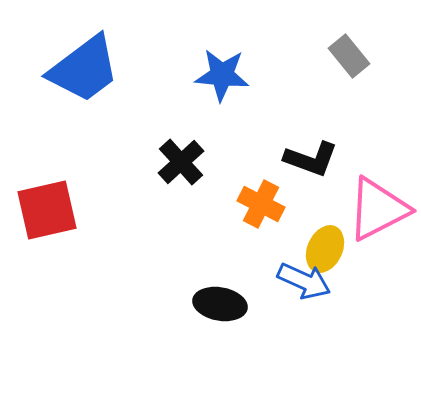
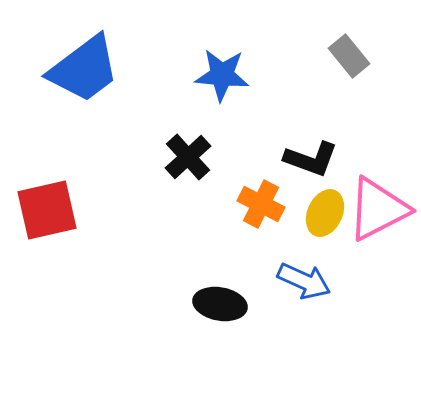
black cross: moved 7 px right, 5 px up
yellow ellipse: moved 36 px up
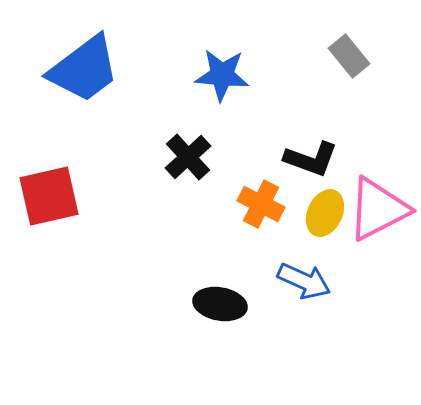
red square: moved 2 px right, 14 px up
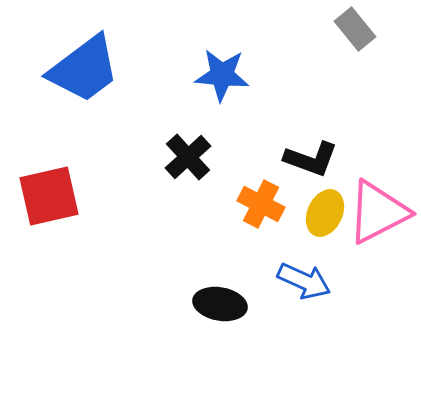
gray rectangle: moved 6 px right, 27 px up
pink triangle: moved 3 px down
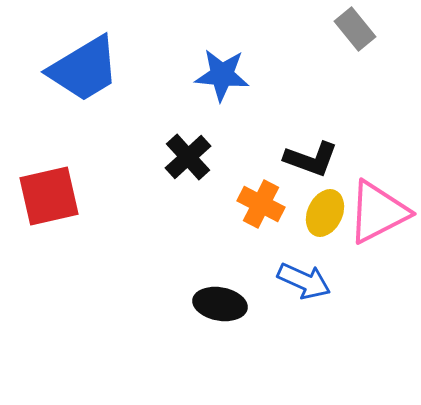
blue trapezoid: rotated 6 degrees clockwise
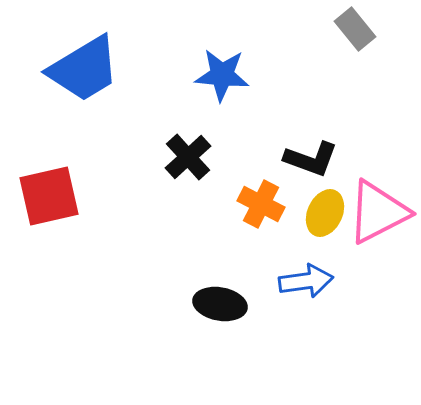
blue arrow: moved 2 px right; rotated 32 degrees counterclockwise
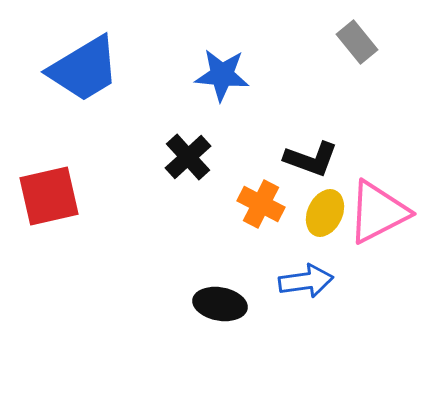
gray rectangle: moved 2 px right, 13 px down
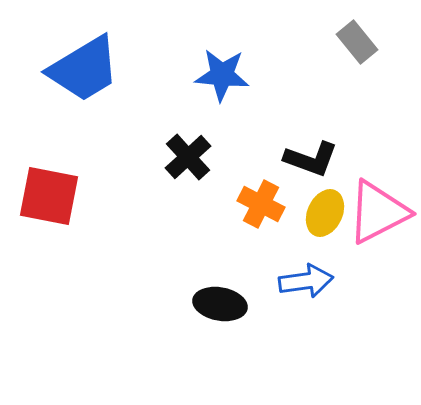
red square: rotated 24 degrees clockwise
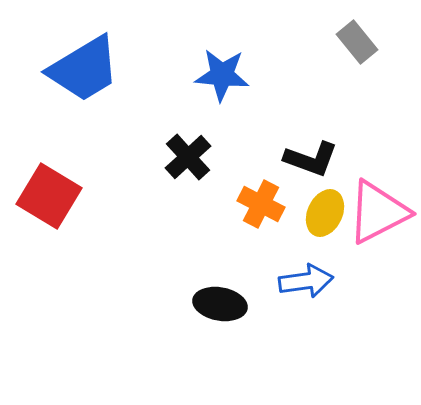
red square: rotated 20 degrees clockwise
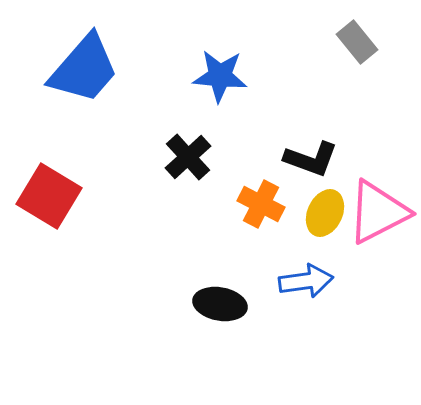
blue trapezoid: rotated 18 degrees counterclockwise
blue star: moved 2 px left, 1 px down
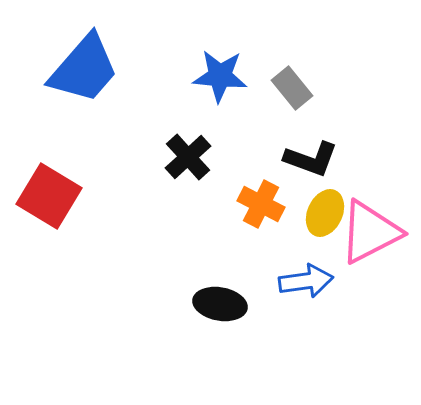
gray rectangle: moved 65 px left, 46 px down
pink triangle: moved 8 px left, 20 px down
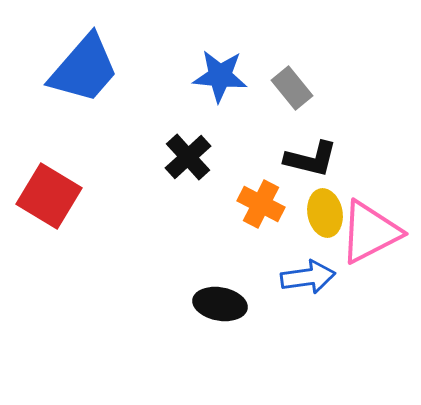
black L-shape: rotated 6 degrees counterclockwise
yellow ellipse: rotated 36 degrees counterclockwise
blue arrow: moved 2 px right, 4 px up
